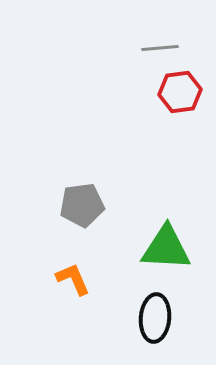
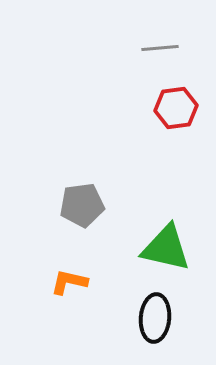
red hexagon: moved 4 px left, 16 px down
green triangle: rotated 10 degrees clockwise
orange L-shape: moved 4 px left, 3 px down; rotated 54 degrees counterclockwise
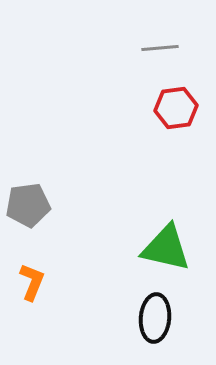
gray pentagon: moved 54 px left
orange L-shape: moved 37 px left; rotated 99 degrees clockwise
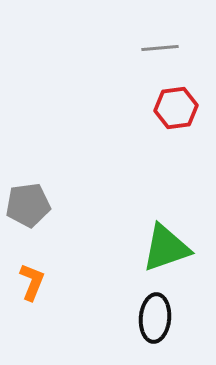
green triangle: rotated 32 degrees counterclockwise
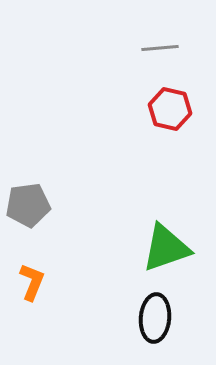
red hexagon: moved 6 px left, 1 px down; rotated 21 degrees clockwise
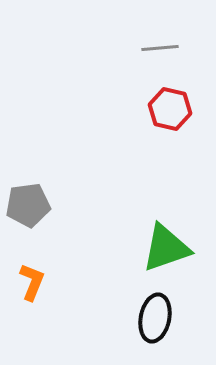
black ellipse: rotated 6 degrees clockwise
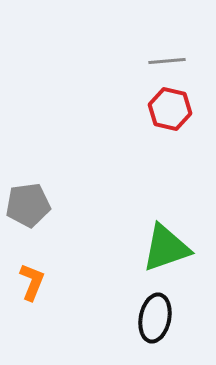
gray line: moved 7 px right, 13 px down
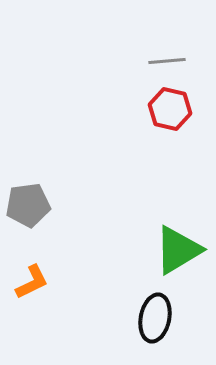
green triangle: moved 12 px right, 2 px down; rotated 12 degrees counterclockwise
orange L-shape: rotated 42 degrees clockwise
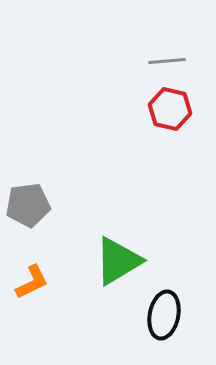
green triangle: moved 60 px left, 11 px down
black ellipse: moved 9 px right, 3 px up
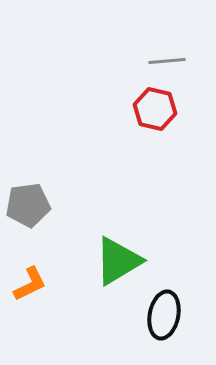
red hexagon: moved 15 px left
orange L-shape: moved 2 px left, 2 px down
